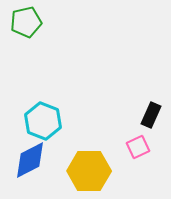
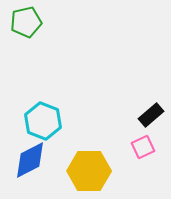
black rectangle: rotated 25 degrees clockwise
pink square: moved 5 px right
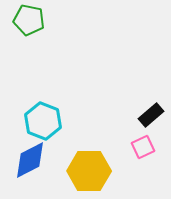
green pentagon: moved 3 px right, 2 px up; rotated 24 degrees clockwise
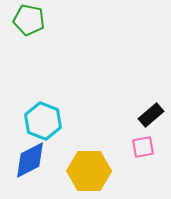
pink square: rotated 15 degrees clockwise
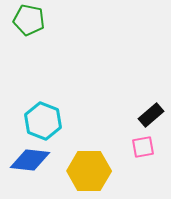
blue diamond: rotated 33 degrees clockwise
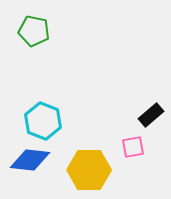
green pentagon: moved 5 px right, 11 px down
pink square: moved 10 px left
yellow hexagon: moved 1 px up
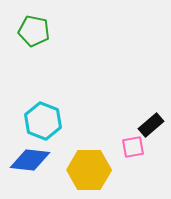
black rectangle: moved 10 px down
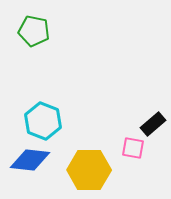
black rectangle: moved 2 px right, 1 px up
pink square: moved 1 px down; rotated 20 degrees clockwise
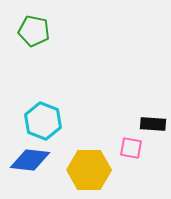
black rectangle: rotated 45 degrees clockwise
pink square: moved 2 px left
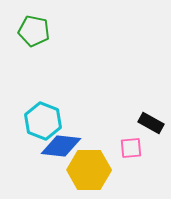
black rectangle: moved 2 px left, 1 px up; rotated 25 degrees clockwise
pink square: rotated 15 degrees counterclockwise
blue diamond: moved 31 px right, 14 px up
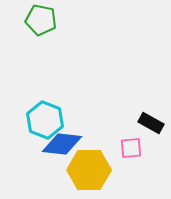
green pentagon: moved 7 px right, 11 px up
cyan hexagon: moved 2 px right, 1 px up
blue diamond: moved 1 px right, 2 px up
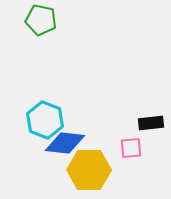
black rectangle: rotated 35 degrees counterclockwise
blue diamond: moved 3 px right, 1 px up
